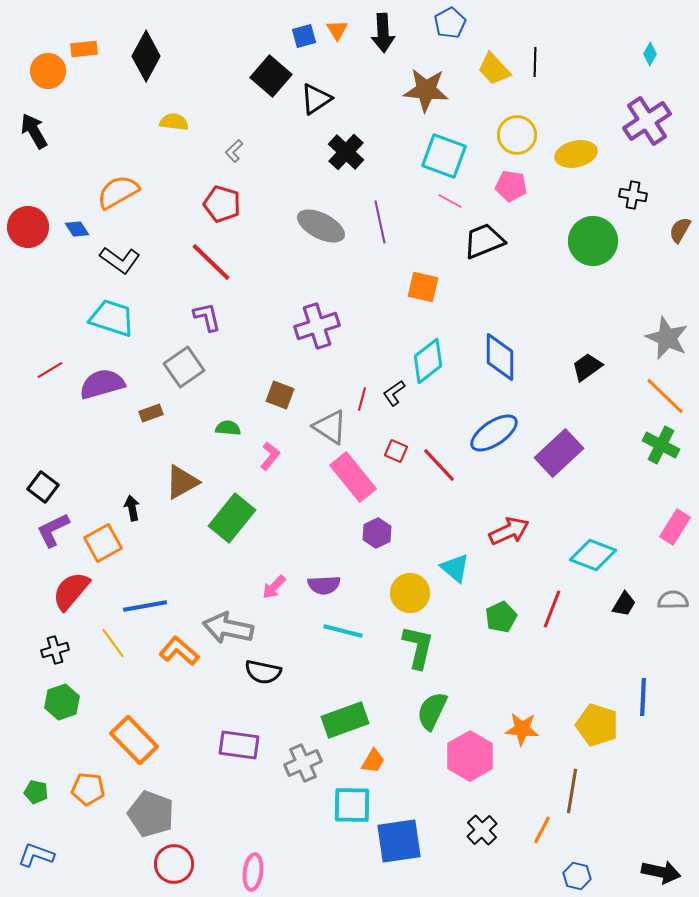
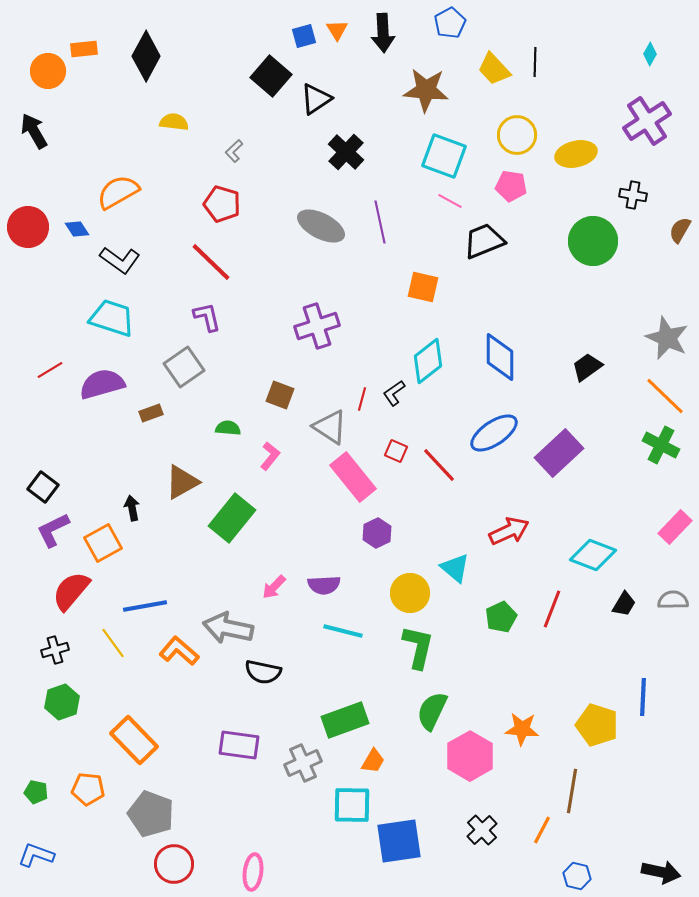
pink rectangle at (675, 527): rotated 12 degrees clockwise
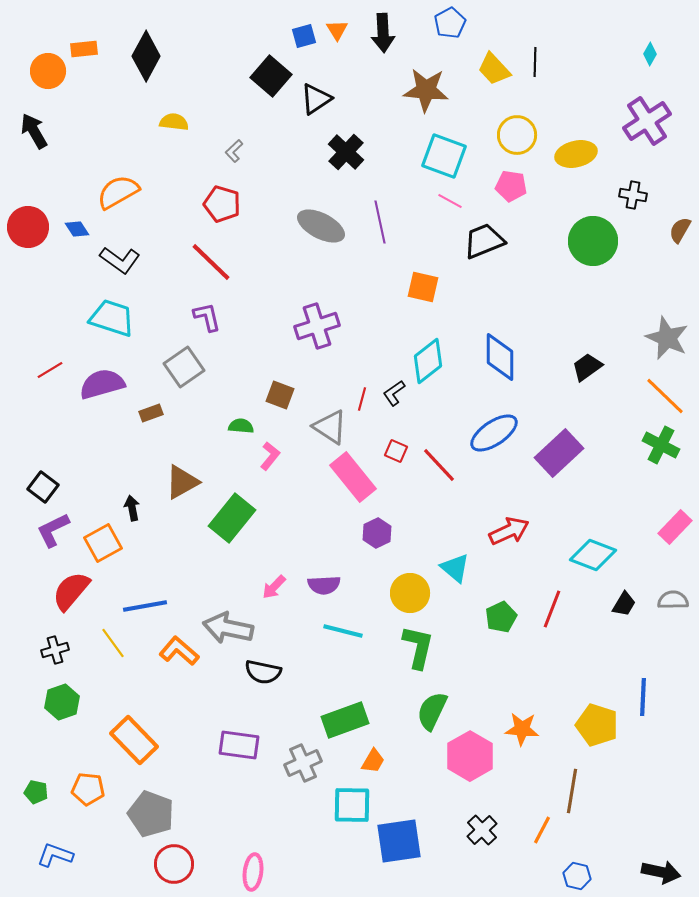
green semicircle at (228, 428): moved 13 px right, 2 px up
blue L-shape at (36, 855): moved 19 px right
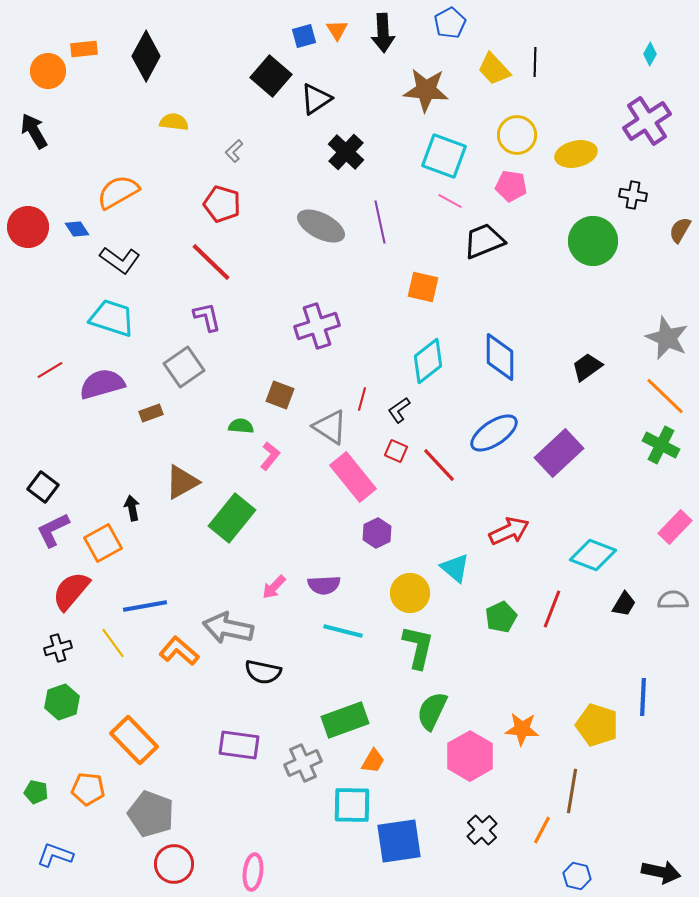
black L-shape at (394, 393): moved 5 px right, 17 px down
black cross at (55, 650): moved 3 px right, 2 px up
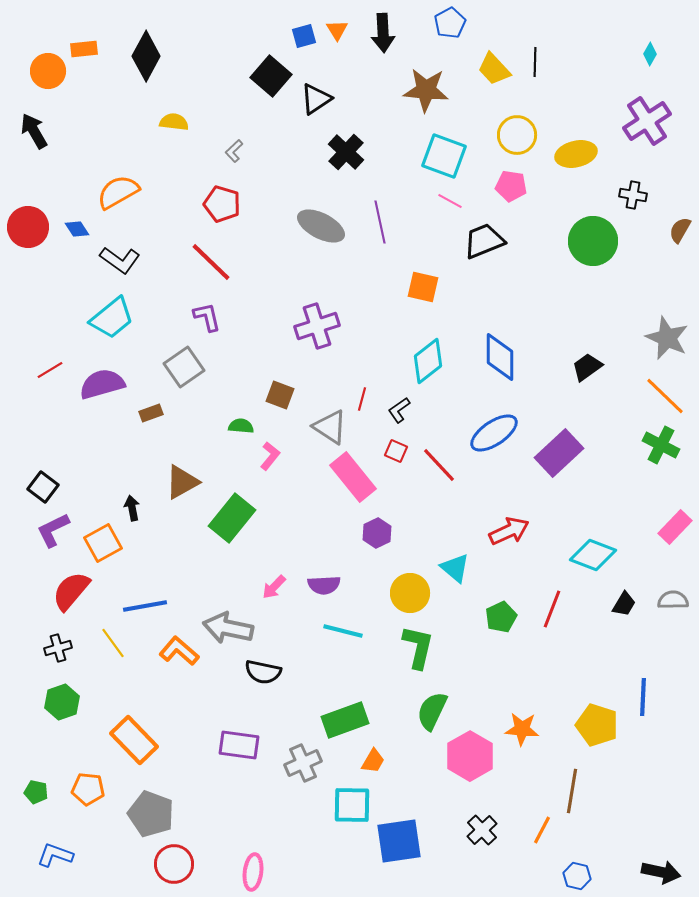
cyan trapezoid at (112, 318): rotated 123 degrees clockwise
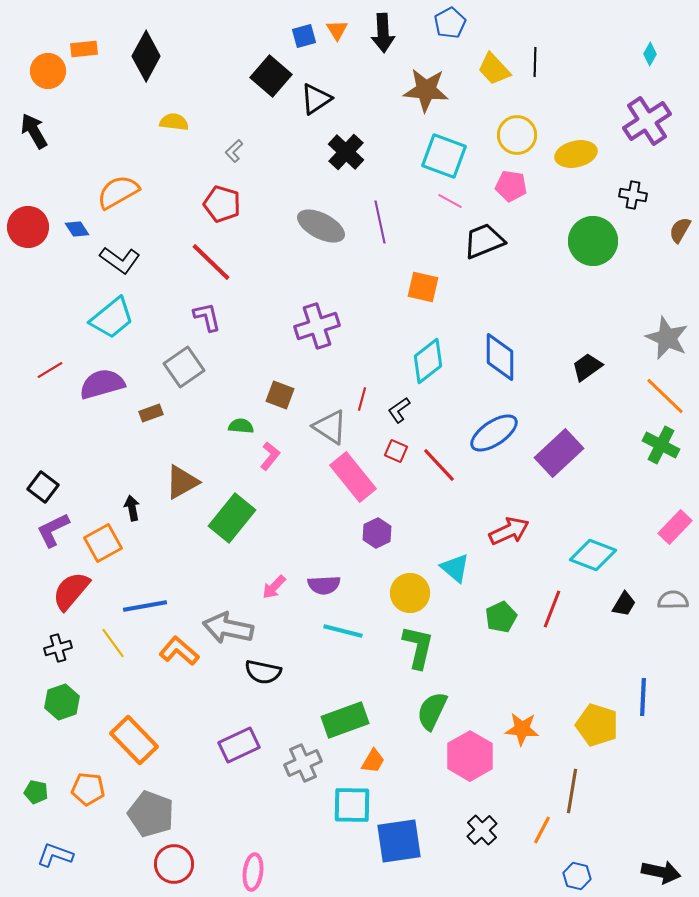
purple rectangle at (239, 745): rotated 33 degrees counterclockwise
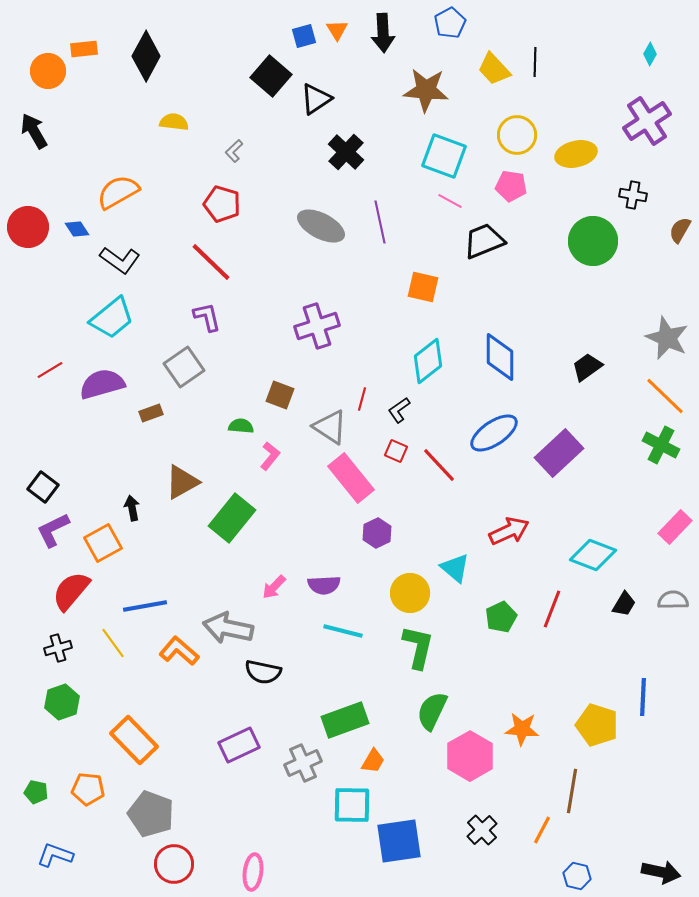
pink rectangle at (353, 477): moved 2 px left, 1 px down
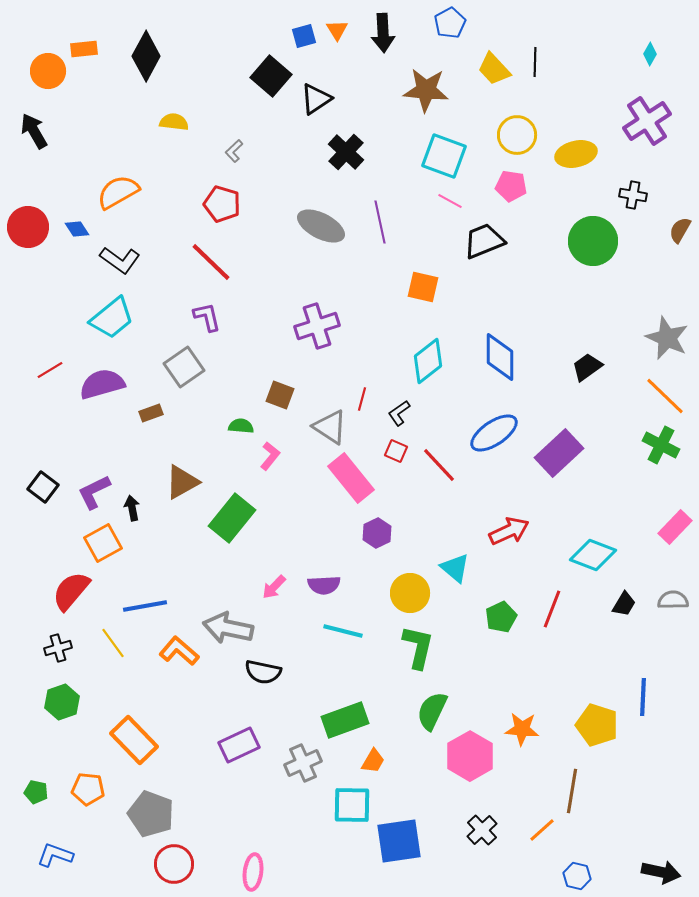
black L-shape at (399, 410): moved 3 px down
purple L-shape at (53, 530): moved 41 px right, 38 px up
orange line at (542, 830): rotated 20 degrees clockwise
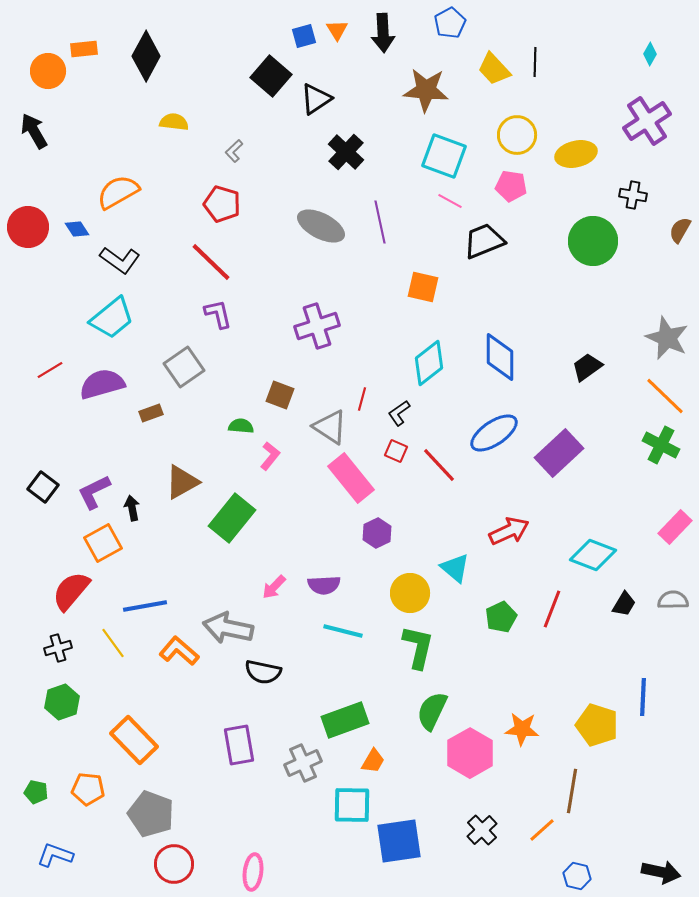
purple L-shape at (207, 317): moved 11 px right, 3 px up
cyan diamond at (428, 361): moved 1 px right, 2 px down
purple rectangle at (239, 745): rotated 75 degrees counterclockwise
pink hexagon at (470, 756): moved 3 px up
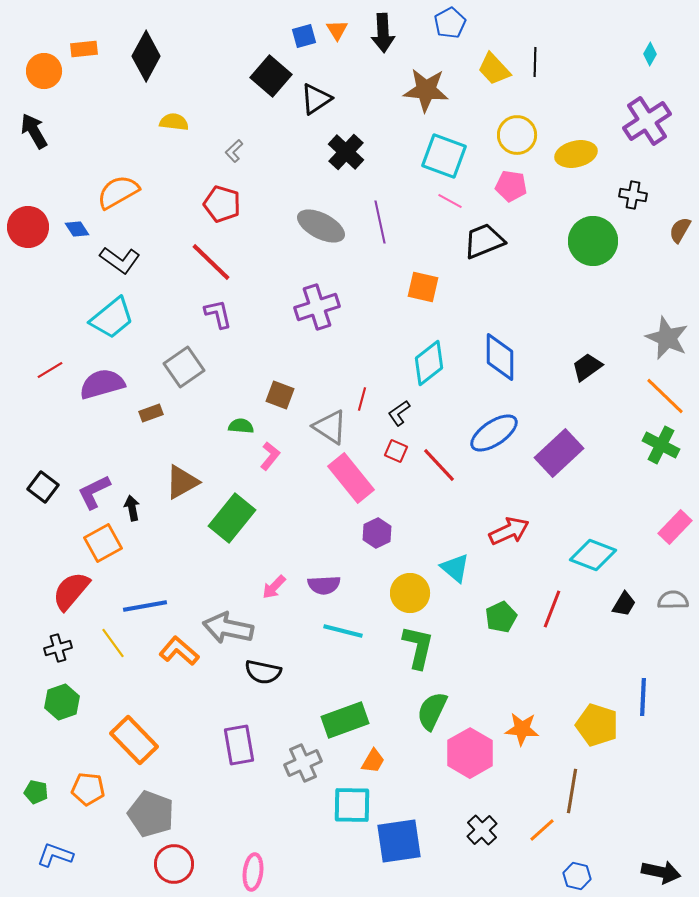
orange circle at (48, 71): moved 4 px left
purple cross at (317, 326): moved 19 px up
